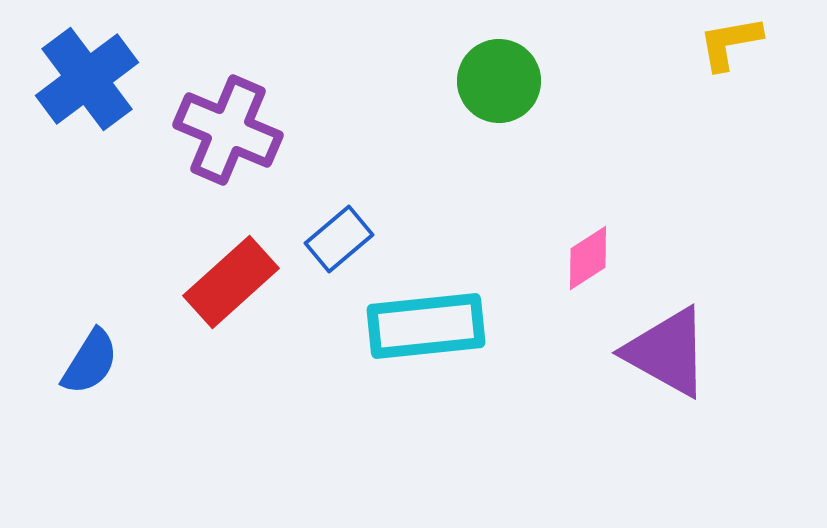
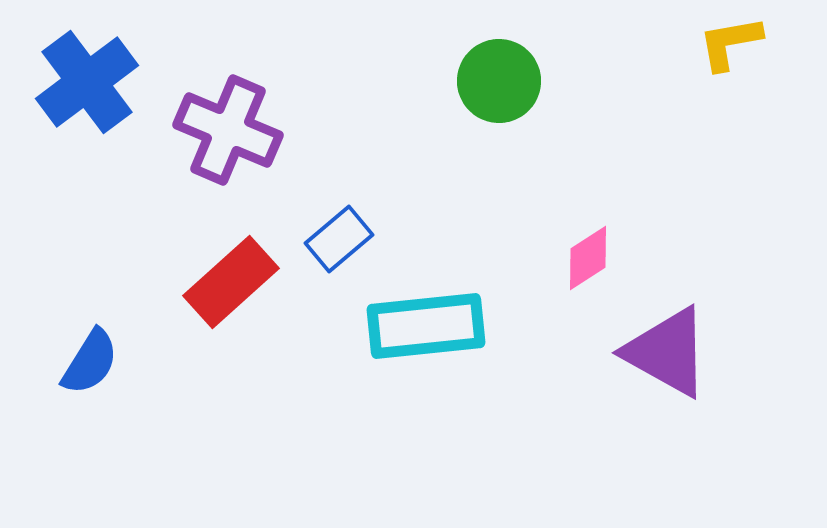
blue cross: moved 3 px down
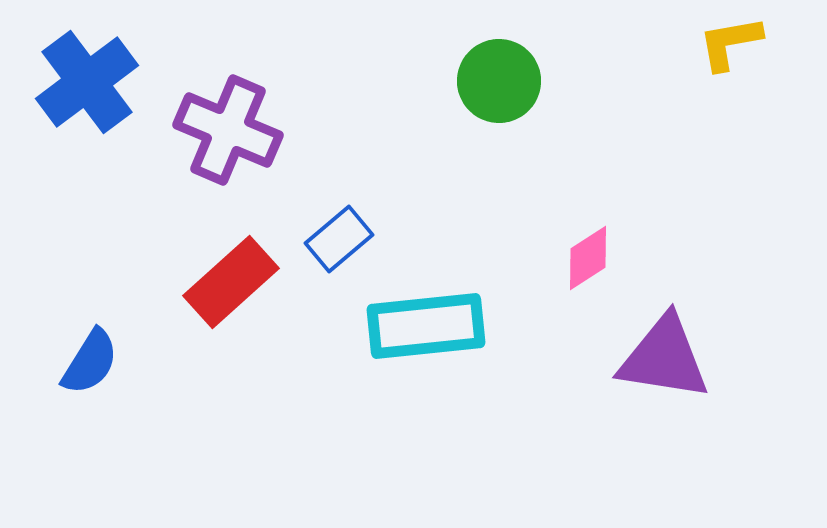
purple triangle: moved 3 px left, 6 px down; rotated 20 degrees counterclockwise
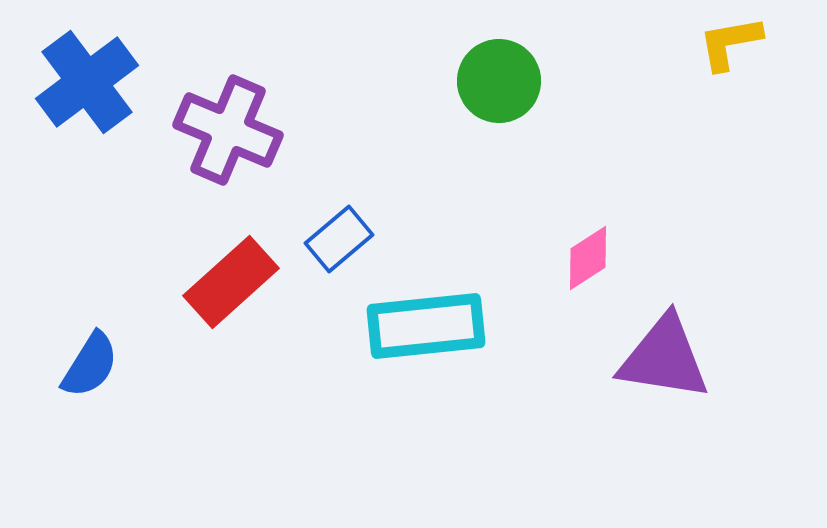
blue semicircle: moved 3 px down
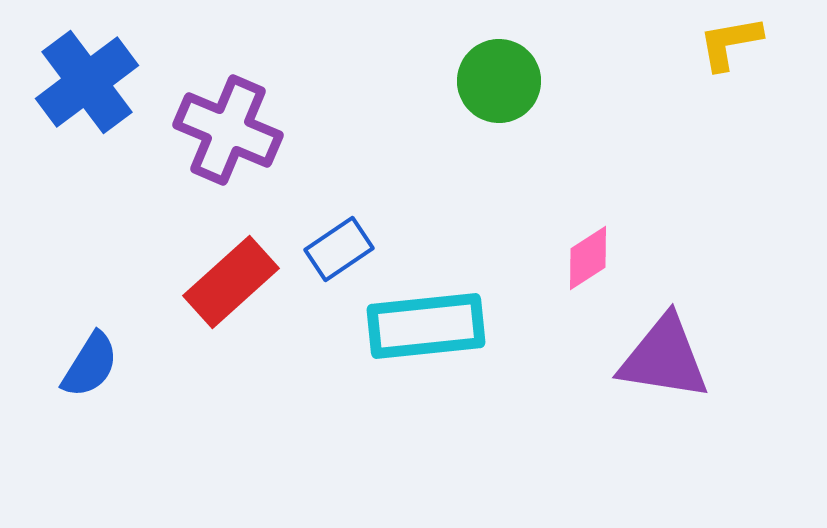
blue rectangle: moved 10 px down; rotated 6 degrees clockwise
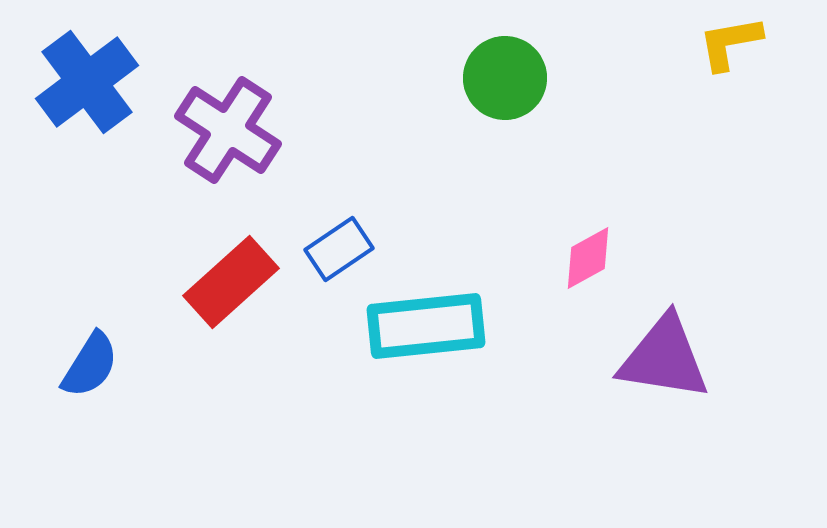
green circle: moved 6 px right, 3 px up
purple cross: rotated 10 degrees clockwise
pink diamond: rotated 4 degrees clockwise
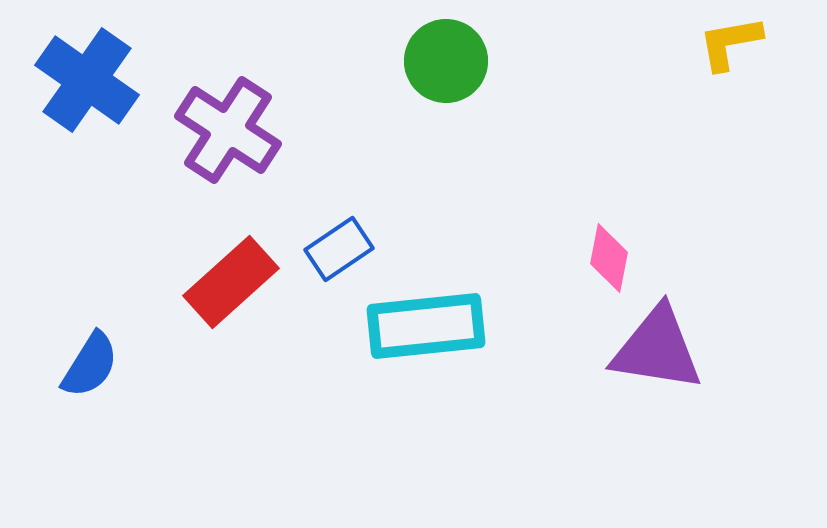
green circle: moved 59 px left, 17 px up
blue cross: moved 2 px up; rotated 18 degrees counterclockwise
pink diamond: moved 21 px right; rotated 50 degrees counterclockwise
purple triangle: moved 7 px left, 9 px up
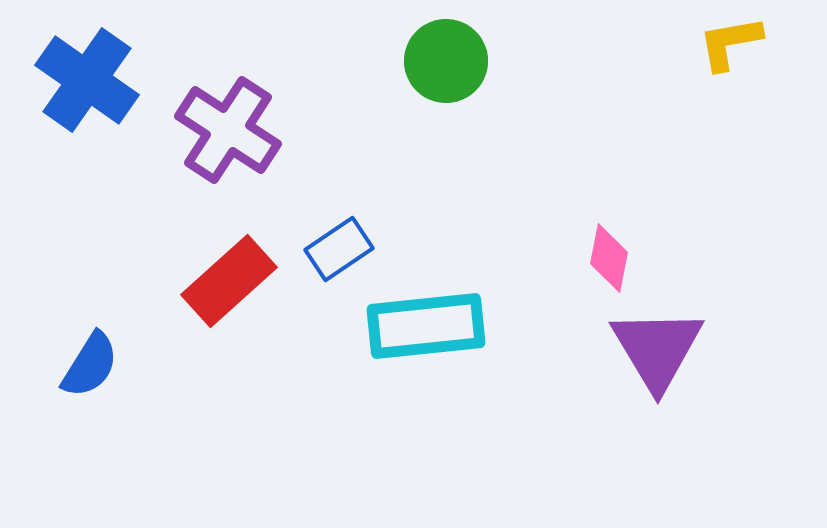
red rectangle: moved 2 px left, 1 px up
purple triangle: rotated 50 degrees clockwise
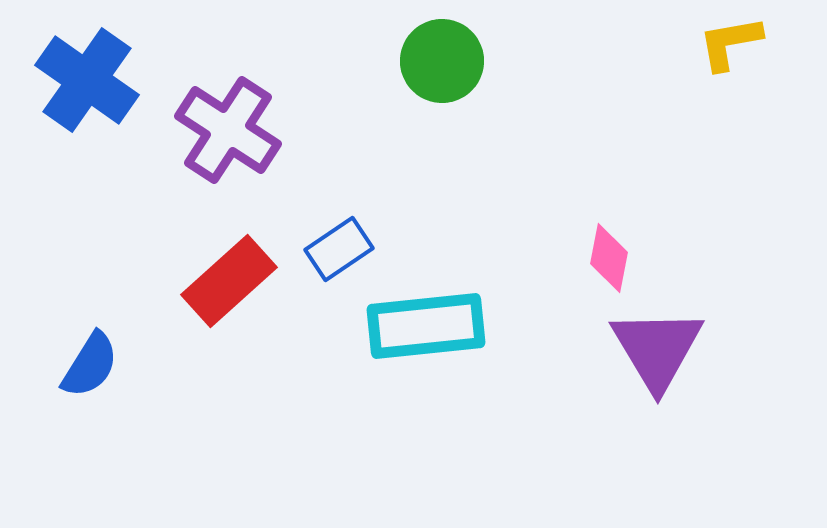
green circle: moved 4 px left
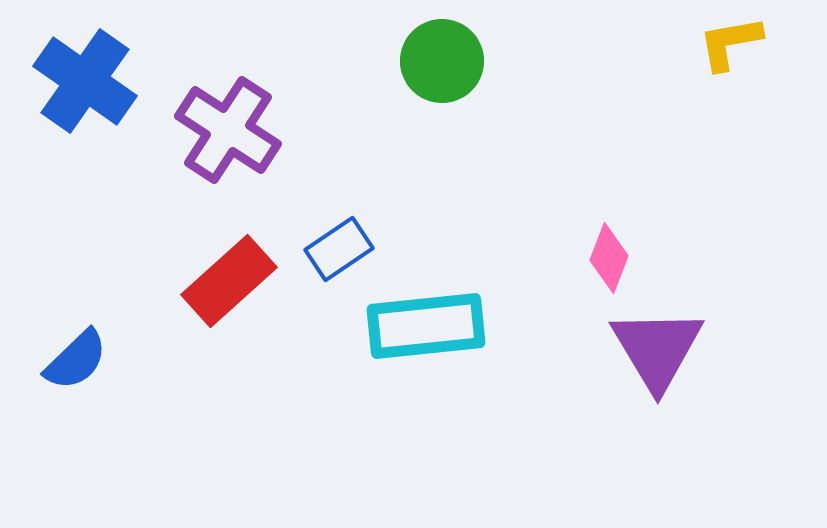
blue cross: moved 2 px left, 1 px down
pink diamond: rotated 10 degrees clockwise
blue semicircle: moved 14 px left, 5 px up; rotated 14 degrees clockwise
